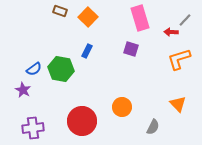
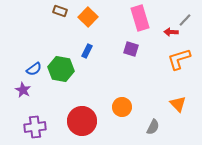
purple cross: moved 2 px right, 1 px up
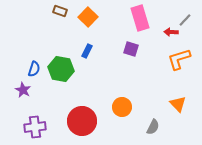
blue semicircle: rotated 35 degrees counterclockwise
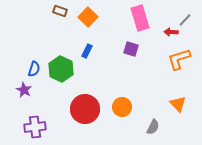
green hexagon: rotated 15 degrees clockwise
purple star: moved 1 px right
red circle: moved 3 px right, 12 px up
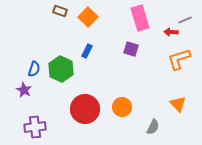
gray line: rotated 24 degrees clockwise
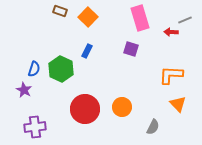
orange L-shape: moved 8 px left, 16 px down; rotated 20 degrees clockwise
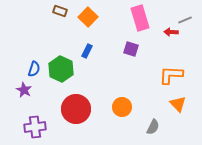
red circle: moved 9 px left
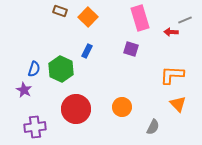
orange L-shape: moved 1 px right
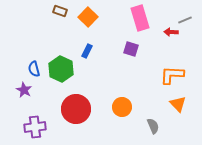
blue semicircle: rotated 147 degrees clockwise
gray semicircle: moved 1 px up; rotated 49 degrees counterclockwise
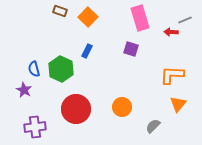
orange triangle: rotated 24 degrees clockwise
gray semicircle: rotated 112 degrees counterclockwise
